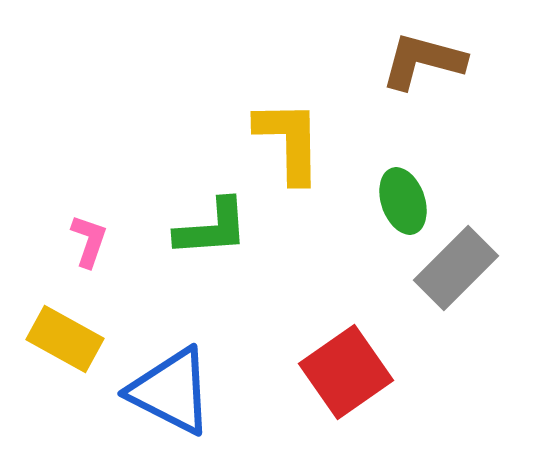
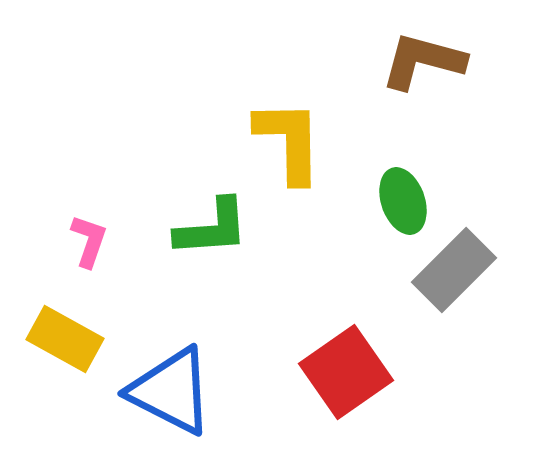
gray rectangle: moved 2 px left, 2 px down
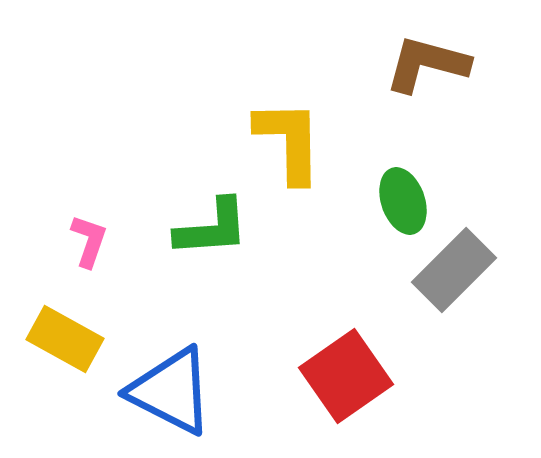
brown L-shape: moved 4 px right, 3 px down
red square: moved 4 px down
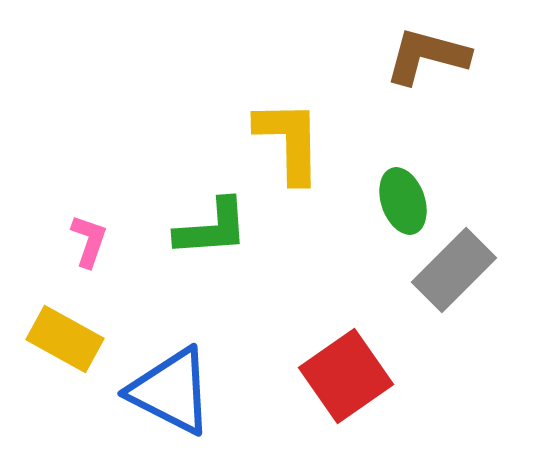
brown L-shape: moved 8 px up
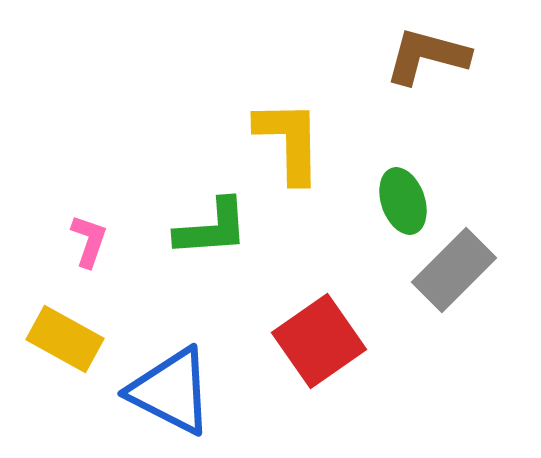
red square: moved 27 px left, 35 px up
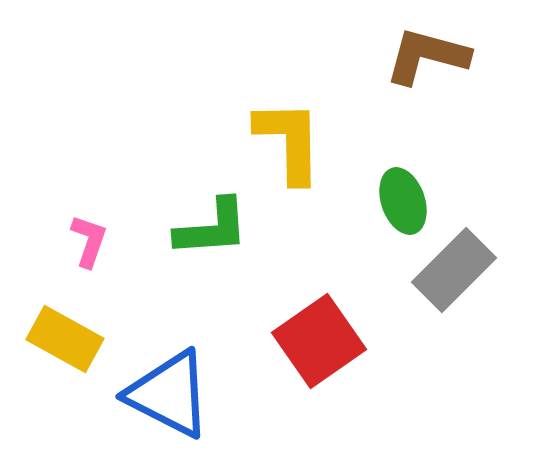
blue triangle: moved 2 px left, 3 px down
